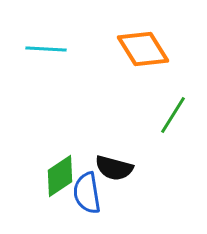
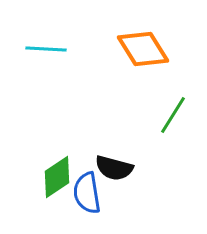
green diamond: moved 3 px left, 1 px down
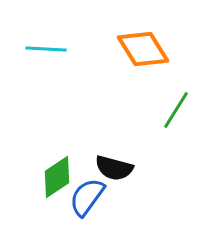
green line: moved 3 px right, 5 px up
blue semicircle: moved 4 px down; rotated 45 degrees clockwise
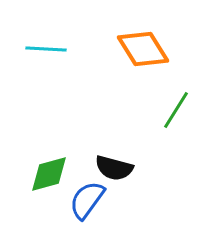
green diamond: moved 8 px left, 3 px up; rotated 18 degrees clockwise
blue semicircle: moved 3 px down
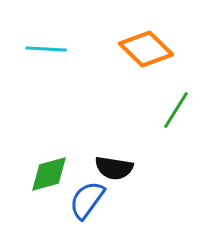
orange diamond: moved 3 px right; rotated 14 degrees counterclockwise
black semicircle: rotated 6 degrees counterclockwise
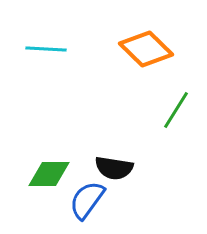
green diamond: rotated 15 degrees clockwise
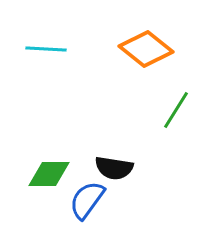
orange diamond: rotated 6 degrees counterclockwise
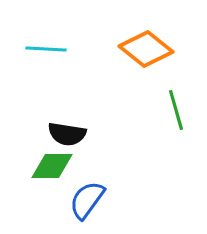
green line: rotated 48 degrees counterclockwise
black semicircle: moved 47 px left, 34 px up
green diamond: moved 3 px right, 8 px up
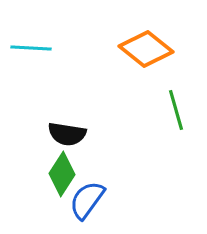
cyan line: moved 15 px left, 1 px up
green diamond: moved 10 px right, 8 px down; rotated 57 degrees counterclockwise
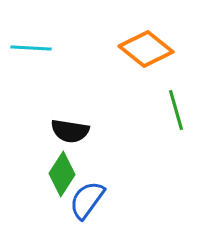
black semicircle: moved 3 px right, 3 px up
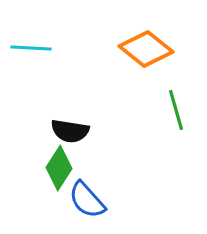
green diamond: moved 3 px left, 6 px up
blue semicircle: rotated 78 degrees counterclockwise
